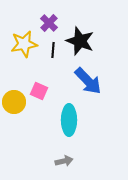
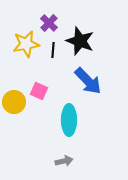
yellow star: moved 2 px right
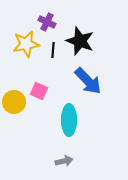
purple cross: moved 2 px left, 1 px up; rotated 18 degrees counterclockwise
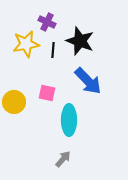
pink square: moved 8 px right, 2 px down; rotated 12 degrees counterclockwise
gray arrow: moved 1 px left, 2 px up; rotated 36 degrees counterclockwise
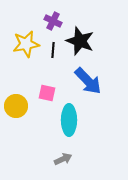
purple cross: moved 6 px right, 1 px up
yellow circle: moved 2 px right, 4 px down
gray arrow: rotated 24 degrees clockwise
